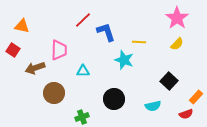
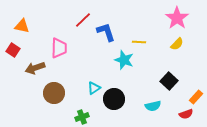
pink trapezoid: moved 2 px up
cyan triangle: moved 11 px right, 17 px down; rotated 32 degrees counterclockwise
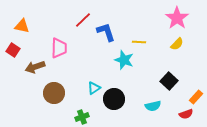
brown arrow: moved 1 px up
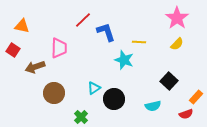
green cross: moved 1 px left; rotated 24 degrees counterclockwise
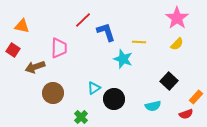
cyan star: moved 1 px left, 1 px up
brown circle: moved 1 px left
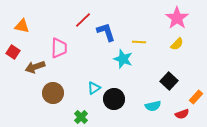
red square: moved 2 px down
red semicircle: moved 4 px left
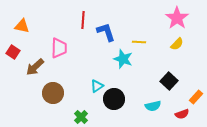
red line: rotated 42 degrees counterclockwise
brown arrow: rotated 24 degrees counterclockwise
cyan triangle: moved 3 px right, 2 px up
